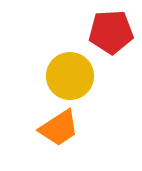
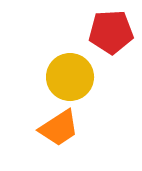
yellow circle: moved 1 px down
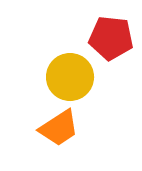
red pentagon: moved 6 px down; rotated 9 degrees clockwise
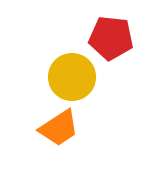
yellow circle: moved 2 px right
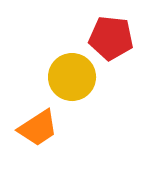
orange trapezoid: moved 21 px left
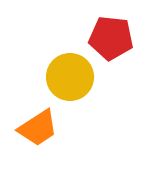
yellow circle: moved 2 px left
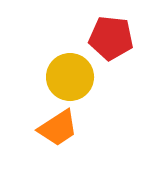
orange trapezoid: moved 20 px right
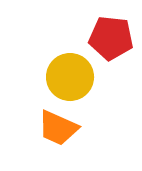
orange trapezoid: rotated 57 degrees clockwise
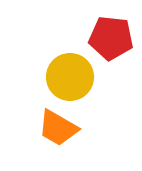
orange trapezoid: rotated 6 degrees clockwise
